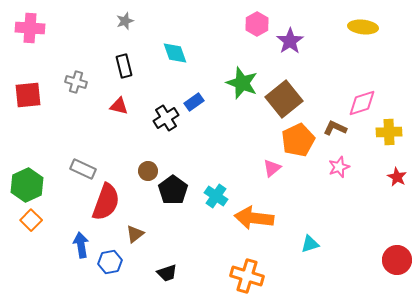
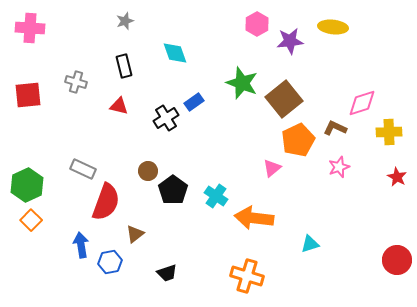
yellow ellipse: moved 30 px left
purple star: rotated 28 degrees clockwise
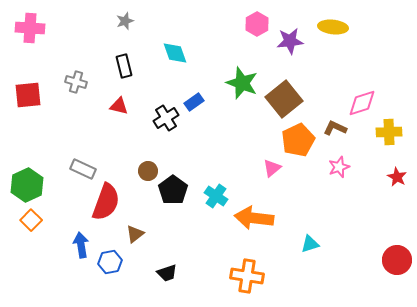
orange cross: rotated 8 degrees counterclockwise
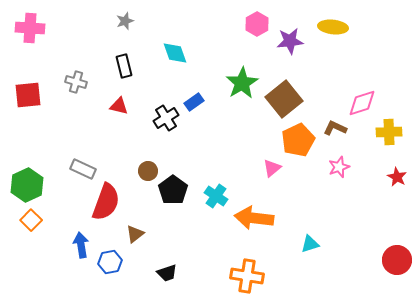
green star: rotated 20 degrees clockwise
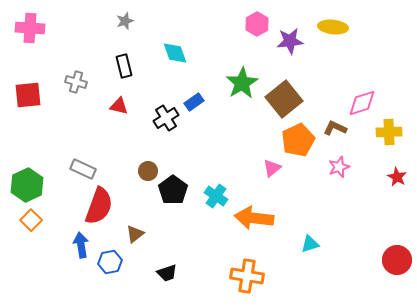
red semicircle: moved 7 px left, 4 px down
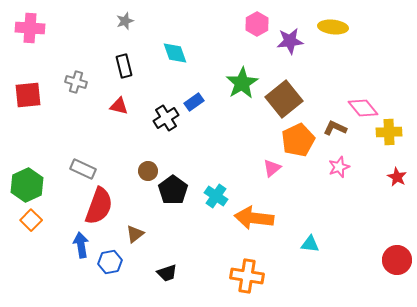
pink diamond: moved 1 px right, 5 px down; rotated 68 degrees clockwise
cyan triangle: rotated 24 degrees clockwise
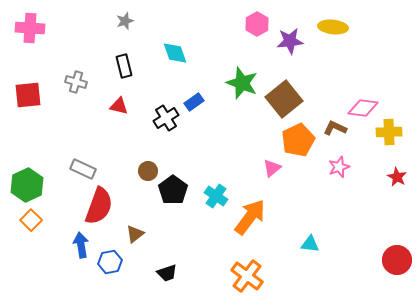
green star: rotated 20 degrees counterclockwise
pink diamond: rotated 44 degrees counterclockwise
orange arrow: moved 4 px left, 1 px up; rotated 120 degrees clockwise
orange cross: rotated 28 degrees clockwise
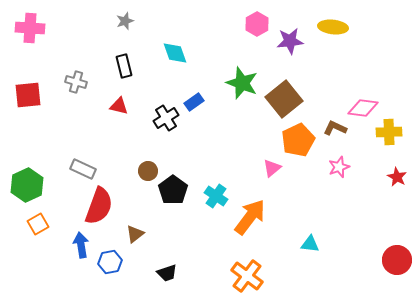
orange square: moved 7 px right, 4 px down; rotated 15 degrees clockwise
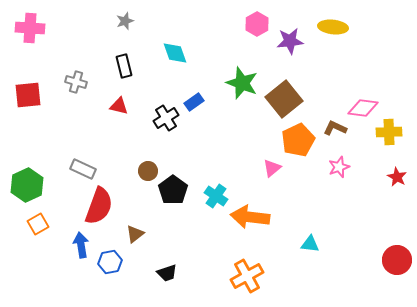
orange arrow: rotated 120 degrees counterclockwise
orange cross: rotated 24 degrees clockwise
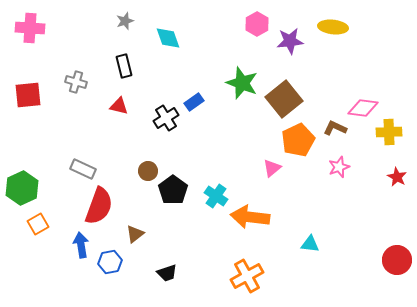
cyan diamond: moved 7 px left, 15 px up
green hexagon: moved 5 px left, 3 px down
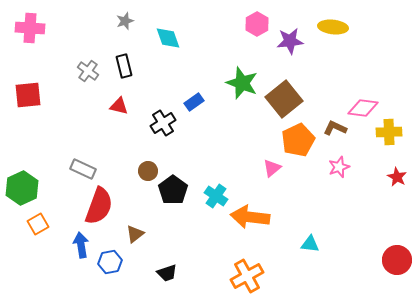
gray cross: moved 12 px right, 11 px up; rotated 20 degrees clockwise
black cross: moved 3 px left, 5 px down
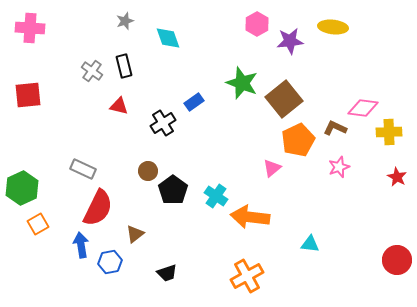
gray cross: moved 4 px right
red semicircle: moved 1 px left, 2 px down; rotated 6 degrees clockwise
